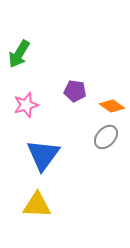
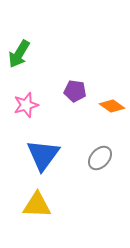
gray ellipse: moved 6 px left, 21 px down
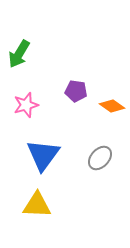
purple pentagon: moved 1 px right
